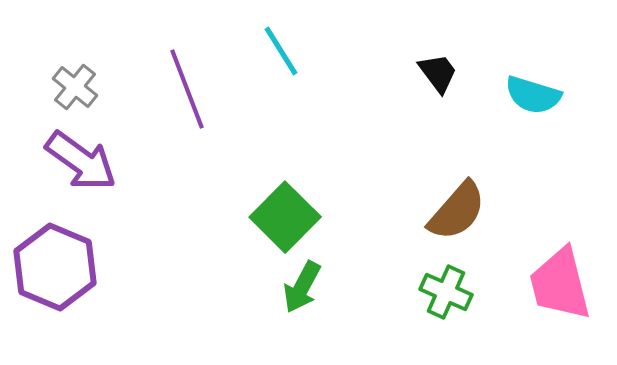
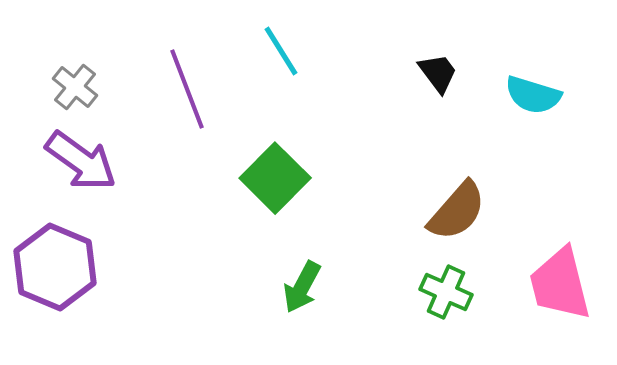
green square: moved 10 px left, 39 px up
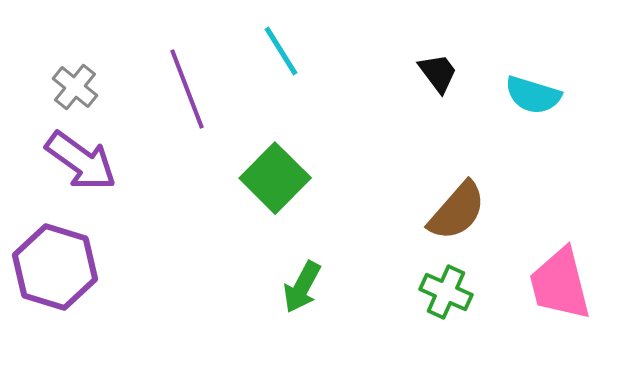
purple hexagon: rotated 6 degrees counterclockwise
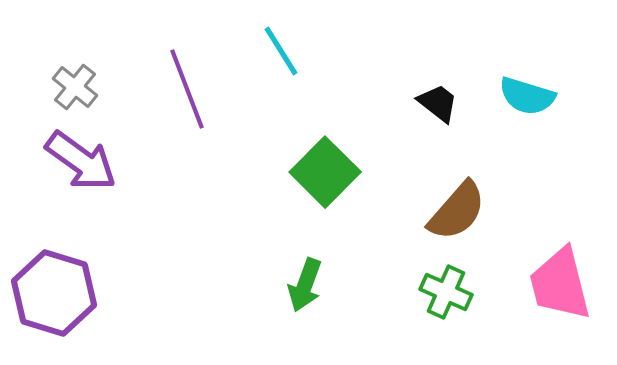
black trapezoid: moved 30 px down; rotated 15 degrees counterclockwise
cyan semicircle: moved 6 px left, 1 px down
green square: moved 50 px right, 6 px up
purple hexagon: moved 1 px left, 26 px down
green arrow: moved 3 px right, 2 px up; rotated 8 degrees counterclockwise
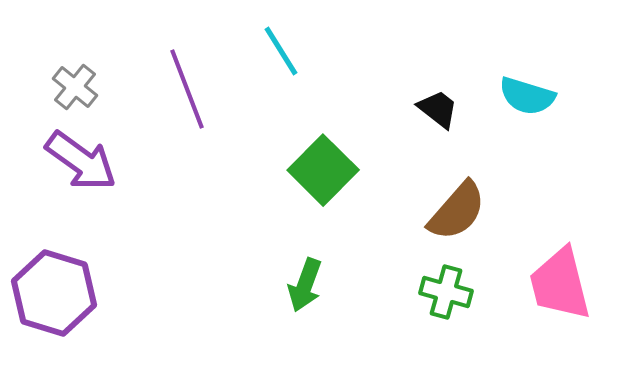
black trapezoid: moved 6 px down
green square: moved 2 px left, 2 px up
green cross: rotated 9 degrees counterclockwise
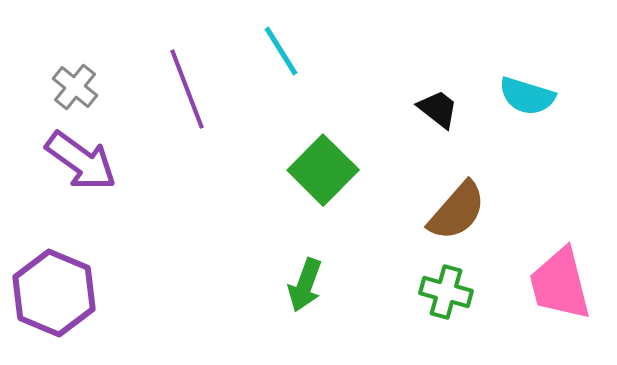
purple hexagon: rotated 6 degrees clockwise
